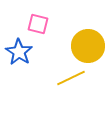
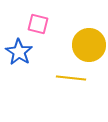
yellow circle: moved 1 px right, 1 px up
yellow line: rotated 32 degrees clockwise
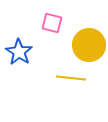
pink square: moved 14 px right, 1 px up
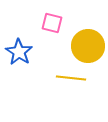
yellow circle: moved 1 px left, 1 px down
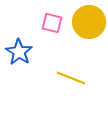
yellow circle: moved 1 px right, 24 px up
yellow line: rotated 16 degrees clockwise
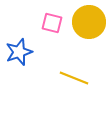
blue star: rotated 20 degrees clockwise
yellow line: moved 3 px right
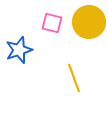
blue star: moved 2 px up
yellow line: rotated 48 degrees clockwise
